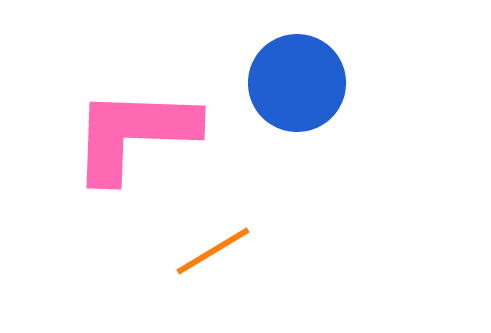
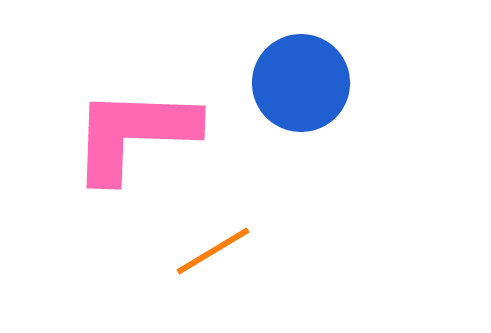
blue circle: moved 4 px right
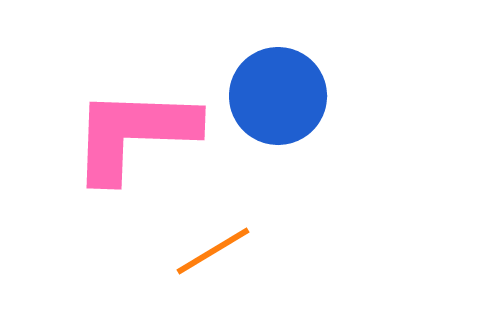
blue circle: moved 23 px left, 13 px down
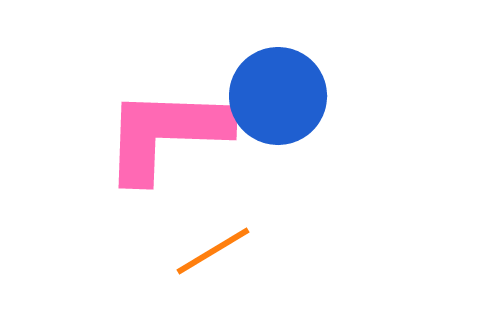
pink L-shape: moved 32 px right
